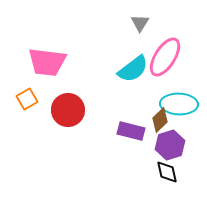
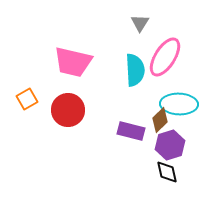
pink trapezoid: moved 26 px right; rotated 6 degrees clockwise
cyan semicircle: moved 2 px right, 1 px down; rotated 56 degrees counterclockwise
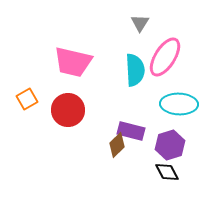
brown diamond: moved 43 px left, 25 px down
black diamond: rotated 15 degrees counterclockwise
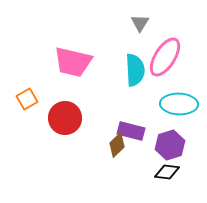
red circle: moved 3 px left, 8 px down
black diamond: rotated 55 degrees counterclockwise
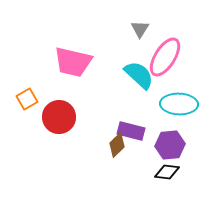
gray triangle: moved 6 px down
cyan semicircle: moved 4 px right, 5 px down; rotated 44 degrees counterclockwise
red circle: moved 6 px left, 1 px up
purple hexagon: rotated 12 degrees clockwise
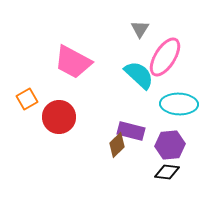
pink trapezoid: rotated 15 degrees clockwise
